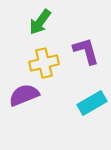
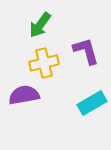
green arrow: moved 3 px down
purple semicircle: rotated 12 degrees clockwise
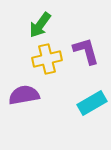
yellow cross: moved 3 px right, 4 px up
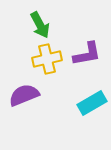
green arrow: rotated 64 degrees counterclockwise
purple L-shape: moved 1 px right, 3 px down; rotated 96 degrees clockwise
purple semicircle: rotated 12 degrees counterclockwise
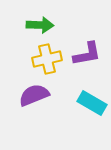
green arrow: rotated 60 degrees counterclockwise
purple semicircle: moved 10 px right
cyan rectangle: rotated 60 degrees clockwise
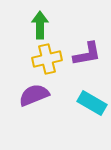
green arrow: rotated 92 degrees counterclockwise
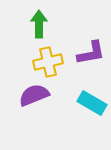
green arrow: moved 1 px left, 1 px up
purple L-shape: moved 4 px right, 1 px up
yellow cross: moved 1 px right, 3 px down
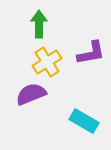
yellow cross: moved 1 px left; rotated 20 degrees counterclockwise
purple semicircle: moved 3 px left, 1 px up
cyan rectangle: moved 8 px left, 18 px down
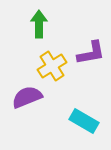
yellow cross: moved 5 px right, 4 px down
purple semicircle: moved 4 px left, 3 px down
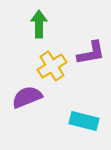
cyan rectangle: rotated 16 degrees counterclockwise
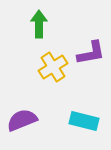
yellow cross: moved 1 px right, 1 px down
purple semicircle: moved 5 px left, 23 px down
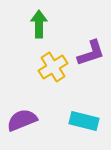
purple L-shape: rotated 8 degrees counterclockwise
